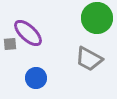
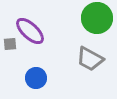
purple ellipse: moved 2 px right, 2 px up
gray trapezoid: moved 1 px right
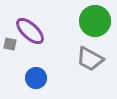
green circle: moved 2 px left, 3 px down
gray square: rotated 16 degrees clockwise
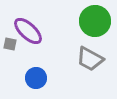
purple ellipse: moved 2 px left
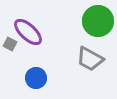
green circle: moved 3 px right
purple ellipse: moved 1 px down
gray square: rotated 16 degrees clockwise
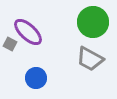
green circle: moved 5 px left, 1 px down
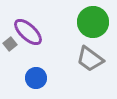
gray square: rotated 24 degrees clockwise
gray trapezoid: rotated 8 degrees clockwise
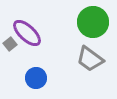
purple ellipse: moved 1 px left, 1 px down
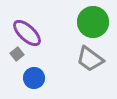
gray square: moved 7 px right, 10 px down
blue circle: moved 2 px left
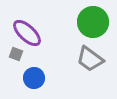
gray square: moved 1 px left; rotated 32 degrees counterclockwise
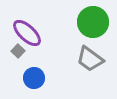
gray square: moved 2 px right, 3 px up; rotated 24 degrees clockwise
